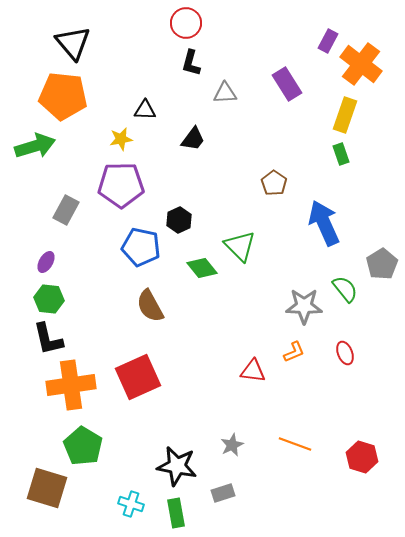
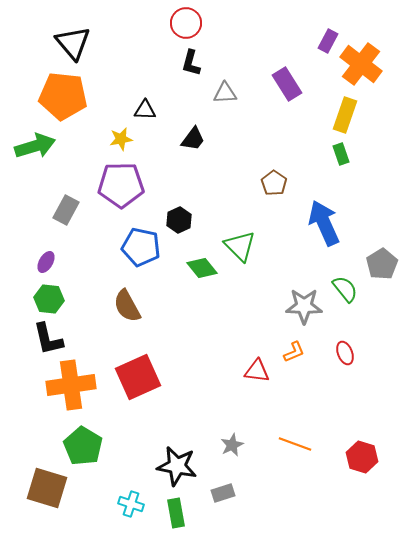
brown semicircle at (150, 306): moved 23 px left
red triangle at (253, 371): moved 4 px right
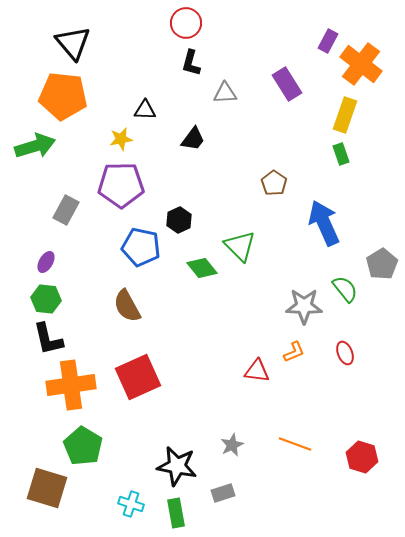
green hexagon at (49, 299): moved 3 px left
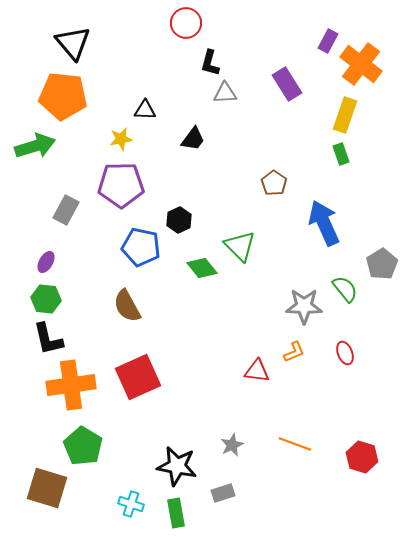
black L-shape at (191, 63): moved 19 px right
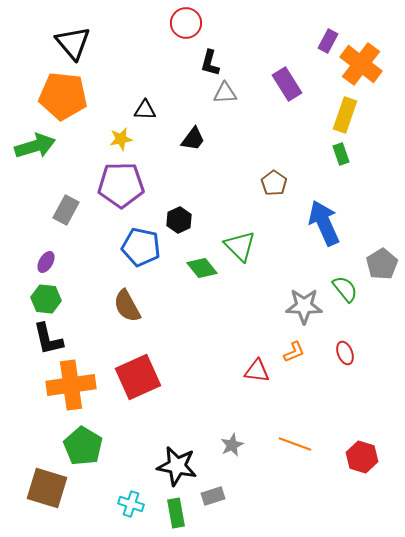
gray rectangle at (223, 493): moved 10 px left, 3 px down
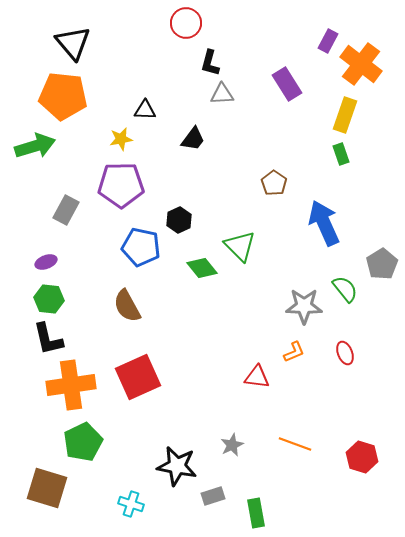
gray triangle at (225, 93): moved 3 px left, 1 px down
purple ellipse at (46, 262): rotated 40 degrees clockwise
green hexagon at (46, 299): moved 3 px right
red triangle at (257, 371): moved 6 px down
green pentagon at (83, 446): moved 4 px up; rotated 15 degrees clockwise
green rectangle at (176, 513): moved 80 px right
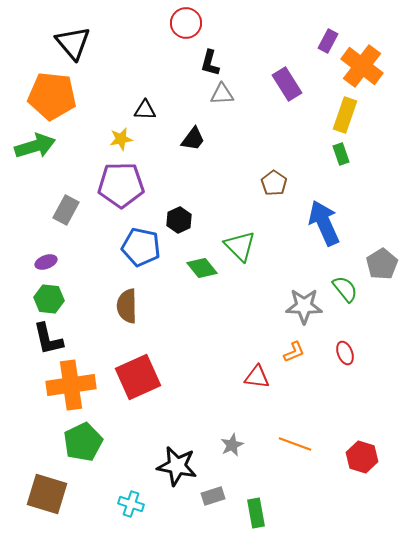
orange cross at (361, 64): moved 1 px right, 2 px down
orange pentagon at (63, 96): moved 11 px left
brown semicircle at (127, 306): rotated 28 degrees clockwise
brown square at (47, 488): moved 6 px down
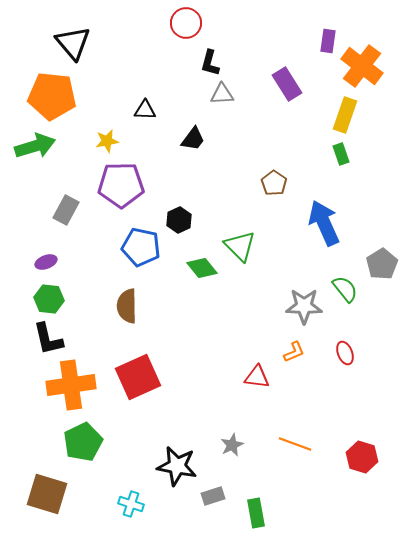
purple rectangle at (328, 41): rotated 20 degrees counterclockwise
yellow star at (121, 139): moved 14 px left, 2 px down
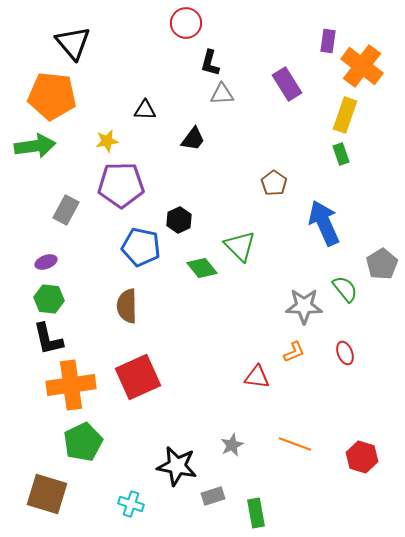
green arrow at (35, 146): rotated 9 degrees clockwise
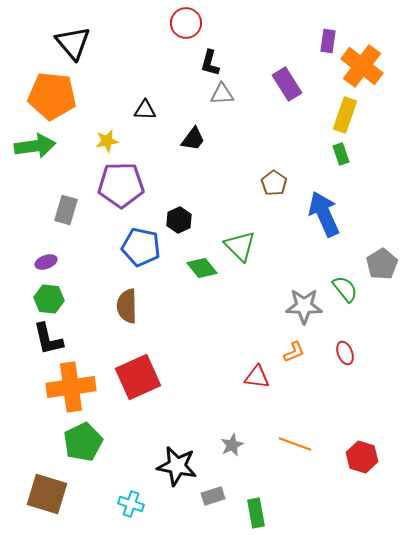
gray rectangle at (66, 210): rotated 12 degrees counterclockwise
blue arrow at (324, 223): moved 9 px up
orange cross at (71, 385): moved 2 px down
